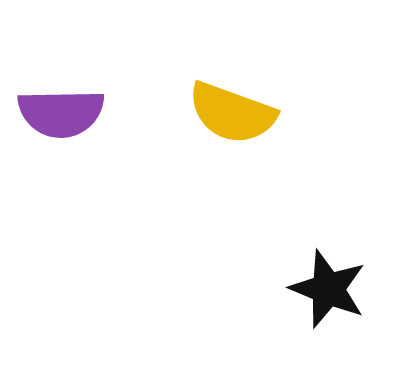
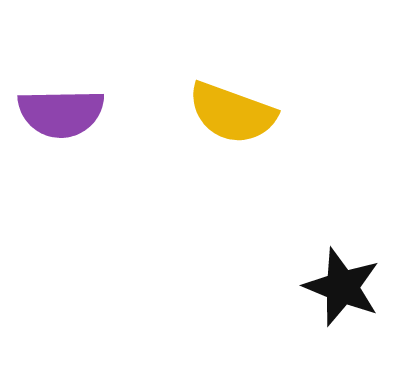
black star: moved 14 px right, 2 px up
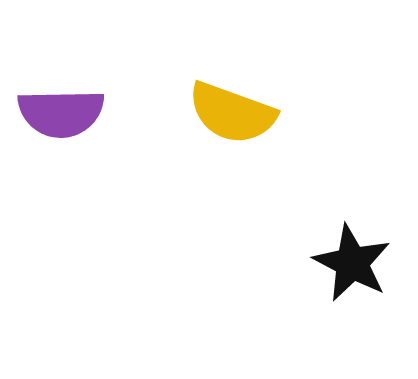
black star: moved 10 px right, 24 px up; rotated 6 degrees clockwise
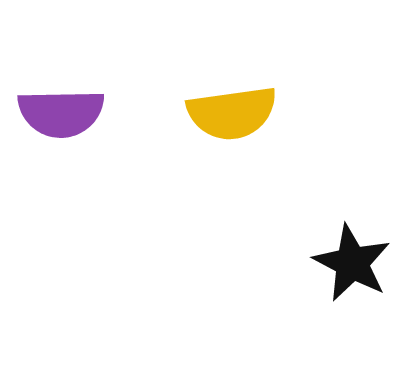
yellow semicircle: rotated 28 degrees counterclockwise
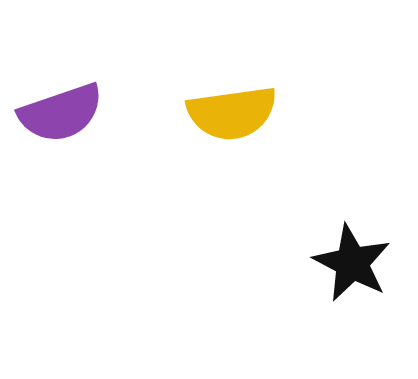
purple semicircle: rotated 18 degrees counterclockwise
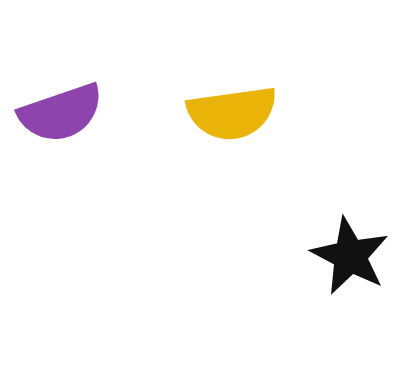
black star: moved 2 px left, 7 px up
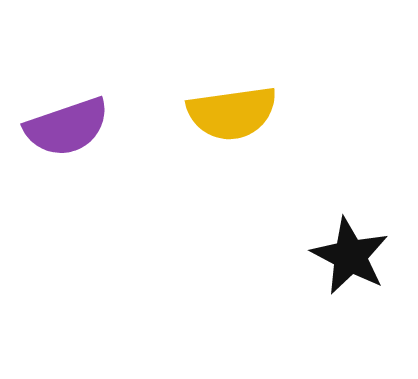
purple semicircle: moved 6 px right, 14 px down
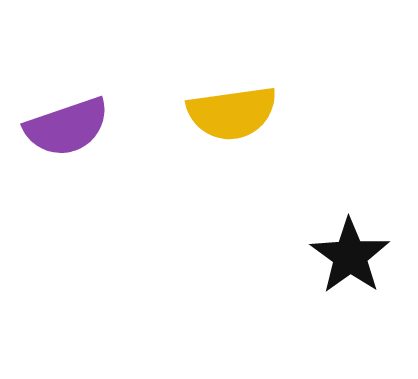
black star: rotated 8 degrees clockwise
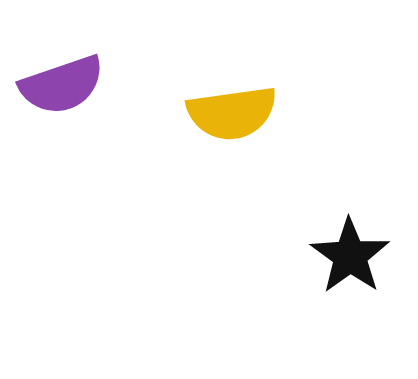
purple semicircle: moved 5 px left, 42 px up
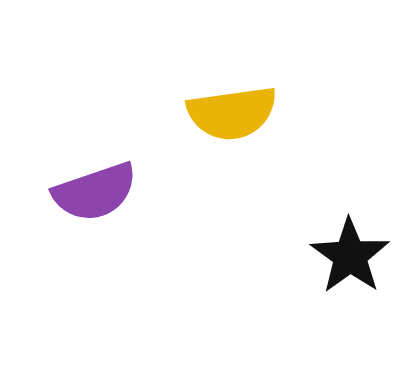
purple semicircle: moved 33 px right, 107 px down
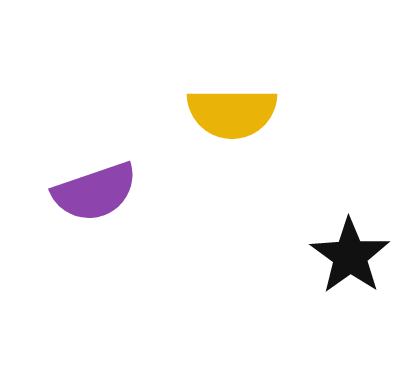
yellow semicircle: rotated 8 degrees clockwise
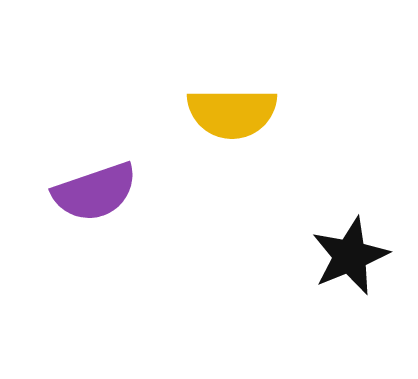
black star: rotated 14 degrees clockwise
